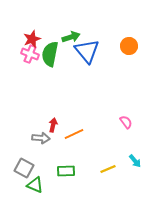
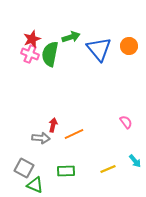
blue triangle: moved 12 px right, 2 px up
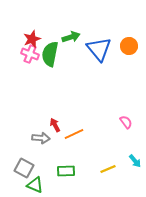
red arrow: moved 2 px right; rotated 40 degrees counterclockwise
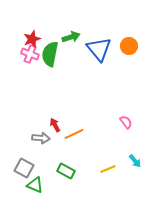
green rectangle: rotated 30 degrees clockwise
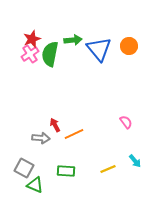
green arrow: moved 2 px right, 3 px down; rotated 12 degrees clockwise
pink cross: rotated 36 degrees clockwise
green rectangle: rotated 24 degrees counterclockwise
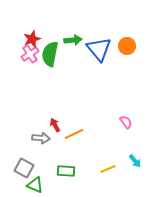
orange circle: moved 2 px left
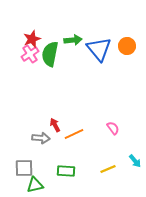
pink semicircle: moved 13 px left, 6 px down
gray square: rotated 30 degrees counterclockwise
green triangle: rotated 36 degrees counterclockwise
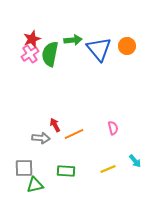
pink semicircle: rotated 24 degrees clockwise
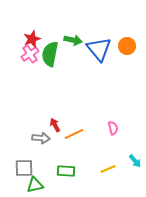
green arrow: rotated 18 degrees clockwise
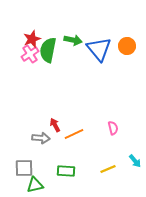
green semicircle: moved 2 px left, 4 px up
